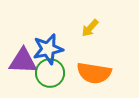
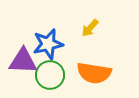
blue star: moved 5 px up
green circle: moved 2 px down
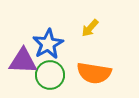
blue star: rotated 16 degrees counterclockwise
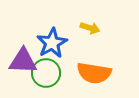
yellow arrow: rotated 114 degrees counterclockwise
blue star: moved 4 px right, 1 px up
green circle: moved 4 px left, 2 px up
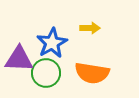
yellow arrow: rotated 18 degrees counterclockwise
purple triangle: moved 4 px left, 2 px up
orange semicircle: moved 2 px left
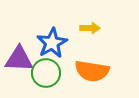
orange semicircle: moved 2 px up
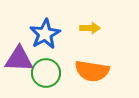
blue star: moved 7 px left, 9 px up
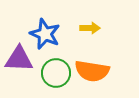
blue star: rotated 20 degrees counterclockwise
green circle: moved 10 px right
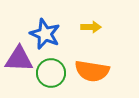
yellow arrow: moved 1 px right, 1 px up
green circle: moved 5 px left
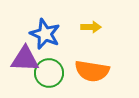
purple triangle: moved 6 px right
green circle: moved 2 px left
